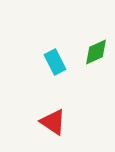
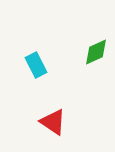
cyan rectangle: moved 19 px left, 3 px down
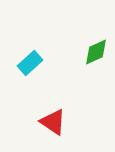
cyan rectangle: moved 6 px left, 2 px up; rotated 75 degrees clockwise
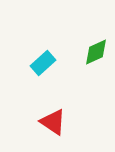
cyan rectangle: moved 13 px right
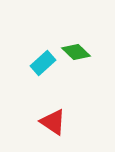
green diamond: moved 20 px left; rotated 68 degrees clockwise
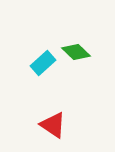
red triangle: moved 3 px down
